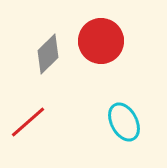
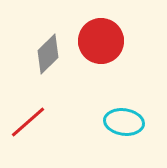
cyan ellipse: rotated 54 degrees counterclockwise
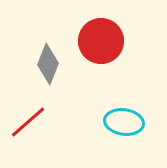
gray diamond: moved 10 px down; rotated 24 degrees counterclockwise
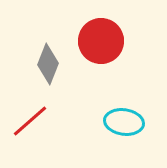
red line: moved 2 px right, 1 px up
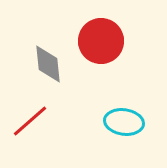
gray diamond: rotated 27 degrees counterclockwise
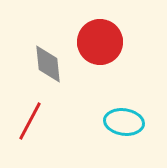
red circle: moved 1 px left, 1 px down
red line: rotated 21 degrees counterclockwise
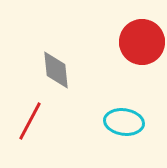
red circle: moved 42 px right
gray diamond: moved 8 px right, 6 px down
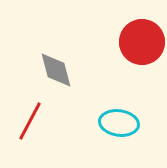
gray diamond: rotated 9 degrees counterclockwise
cyan ellipse: moved 5 px left, 1 px down
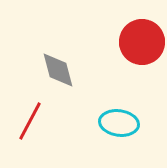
gray diamond: moved 2 px right
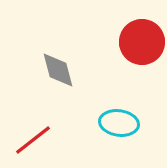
red line: moved 3 px right, 19 px down; rotated 24 degrees clockwise
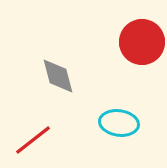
gray diamond: moved 6 px down
